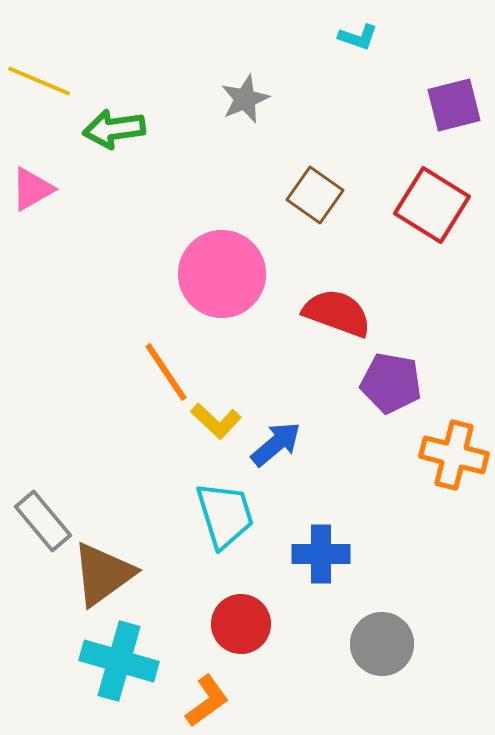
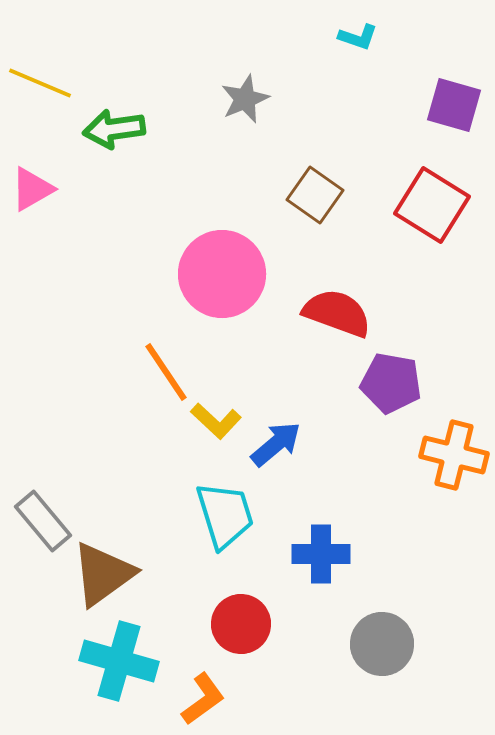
yellow line: moved 1 px right, 2 px down
purple square: rotated 30 degrees clockwise
orange L-shape: moved 4 px left, 2 px up
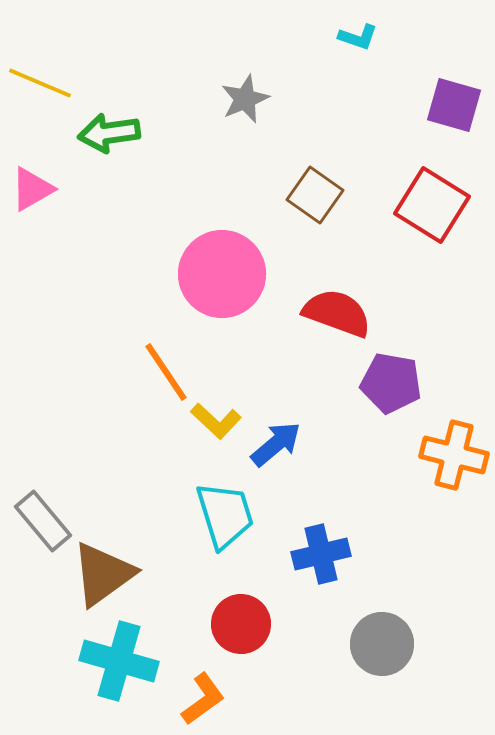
green arrow: moved 5 px left, 4 px down
blue cross: rotated 14 degrees counterclockwise
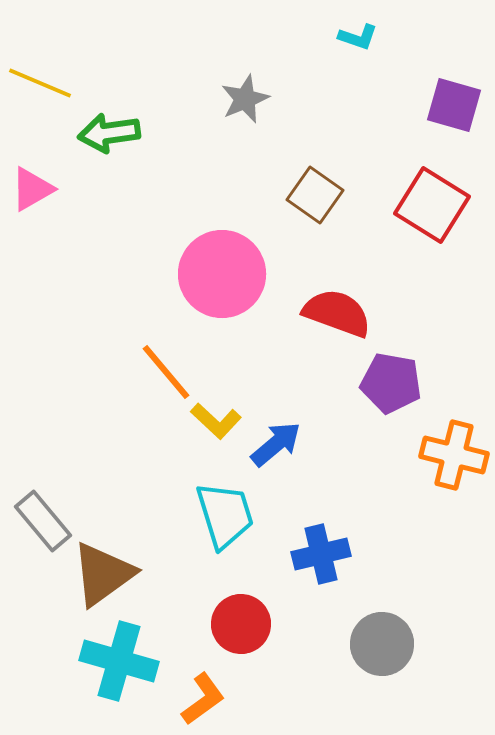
orange line: rotated 6 degrees counterclockwise
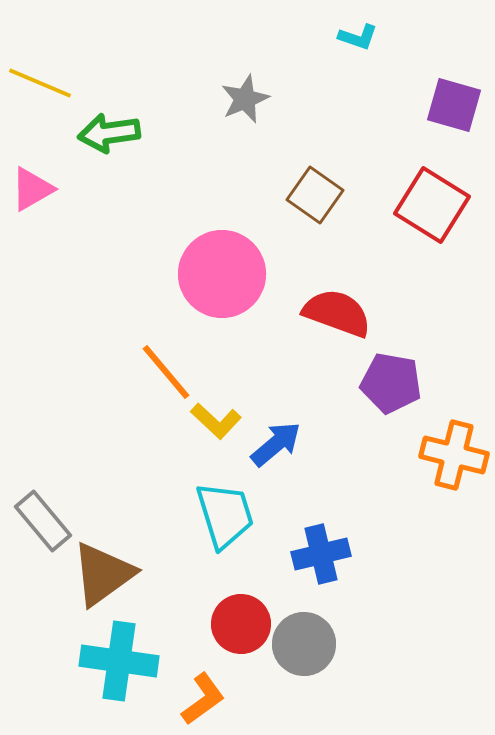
gray circle: moved 78 px left
cyan cross: rotated 8 degrees counterclockwise
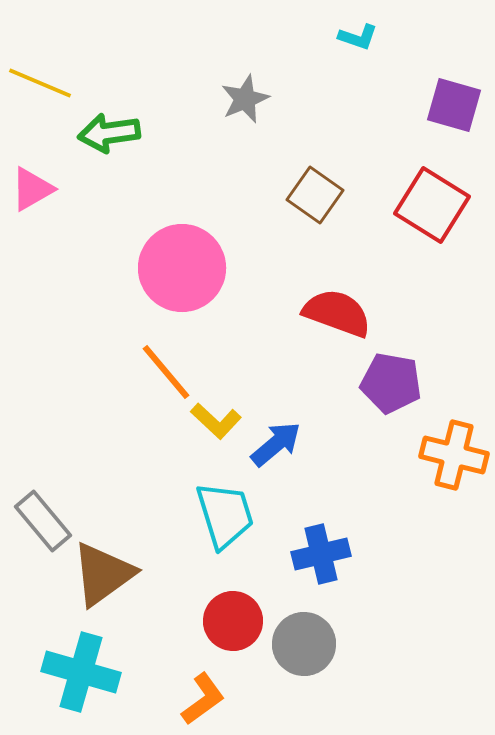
pink circle: moved 40 px left, 6 px up
red circle: moved 8 px left, 3 px up
cyan cross: moved 38 px left, 11 px down; rotated 8 degrees clockwise
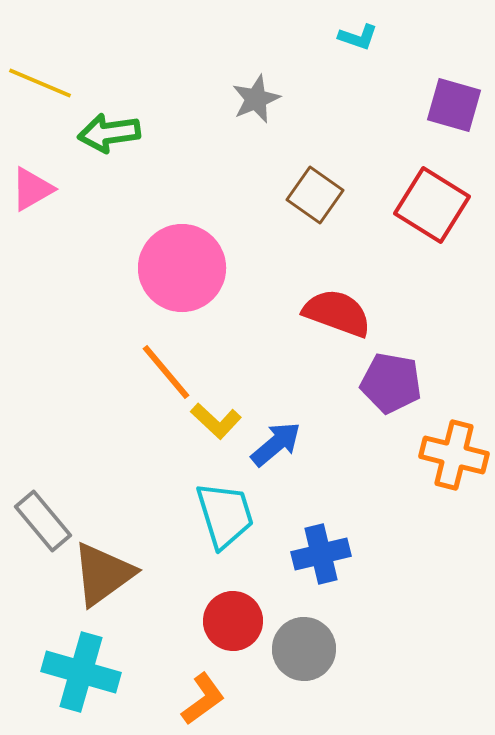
gray star: moved 11 px right
gray circle: moved 5 px down
